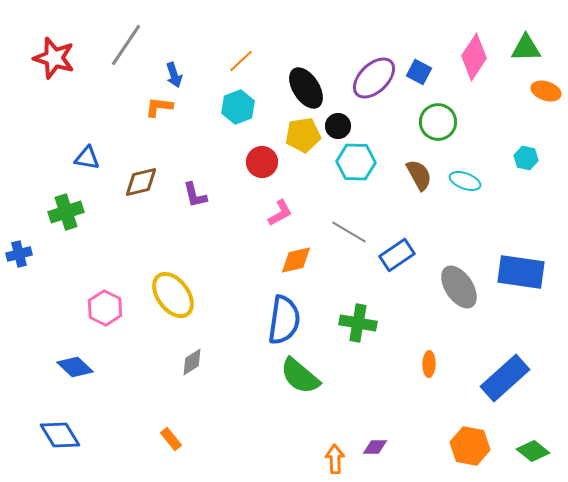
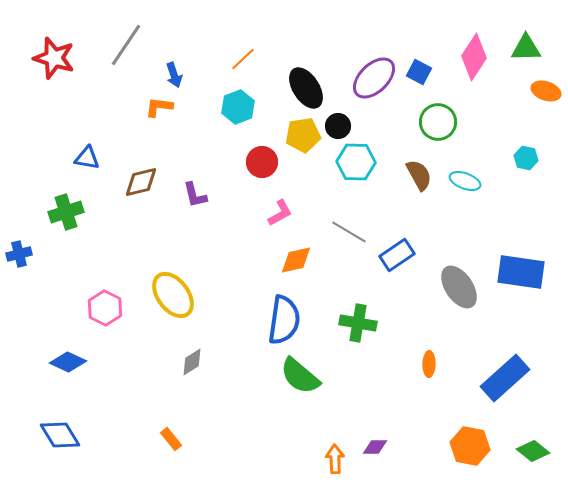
orange line at (241, 61): moved 2 px right, 2 px up
blue diamond at (75, 367): moved 7 px left, 5 px up; rotated 18 degrees counterclockwise
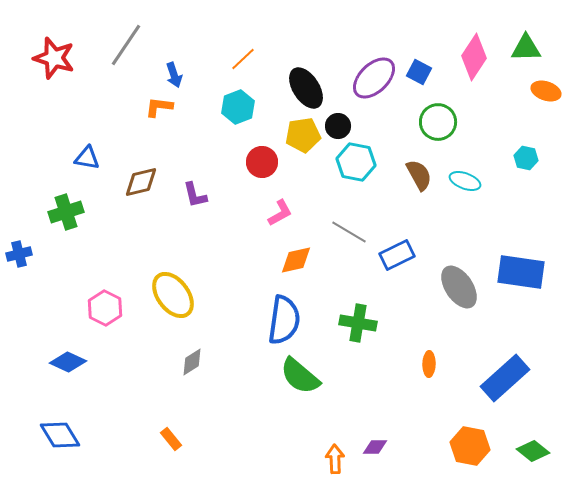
cyan hexagon at (356, 162): rotated 9 degrees clockwise
blue rectangle at (397, 255): rotated 8 degrees clockwise
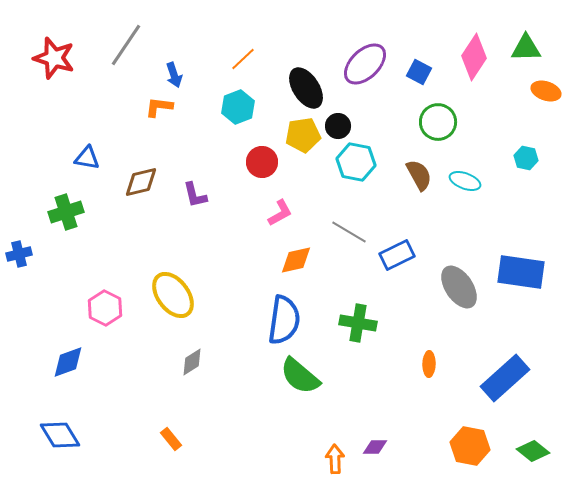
purple ellipse at (374, 78): moved 9 px left, 14 px up
blue diamond at (68, 362): rotated 45 degrees counterclockwise
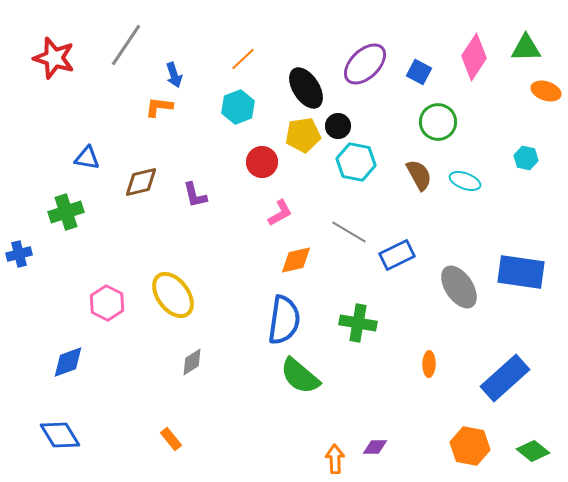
pink hexagon at (105, 308): moved 2 px right, 5 px up
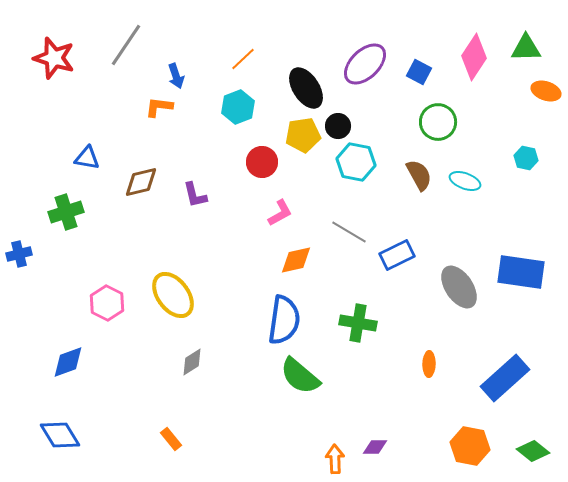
blue arrow at (174, 75): moved 2 px right, 1 px down
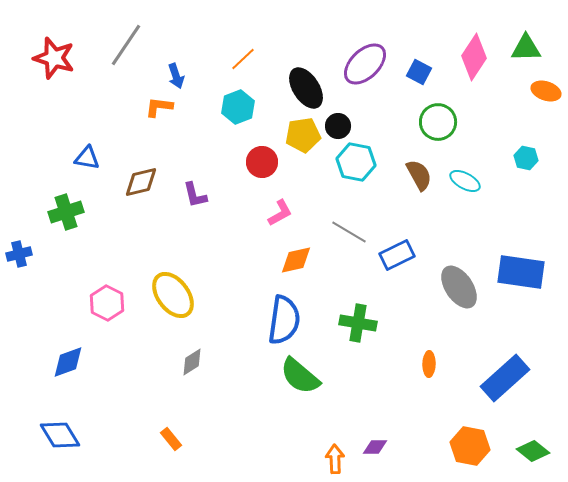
cyan ellipse at (465, 181): rotated 8 degrees clockwise
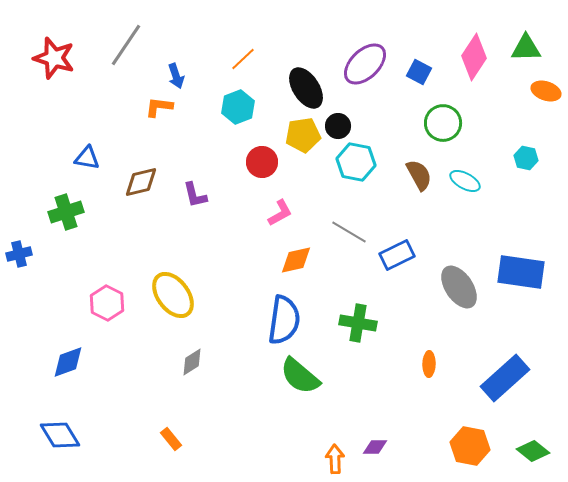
green circle at (438, 122): moved 5 px right, 1 px down
